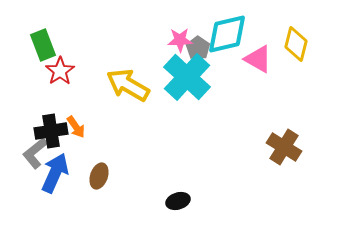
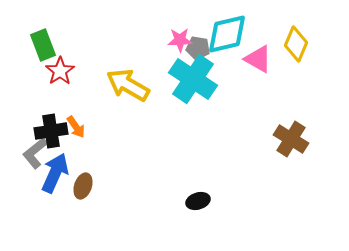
yellow diamond: rotated 8 degrees clockwise
gray pentagon: rotated 25 degrees counterclockwise
cyan cross: moved 6 px right, 2 px down; rotated 9 degrees counterclockwise
brown cross: moved 7 px right, 8 px up
brown ellipse: moved 16 px left, 10 px down
black ellipse: moved 20 px right
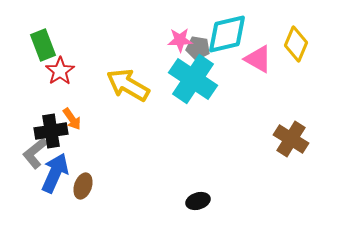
orange arrow: moved 4 px left, 8 px up
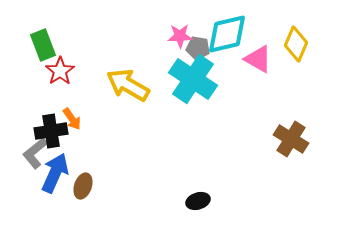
pink star: moved 4 px up
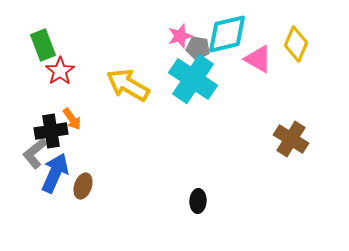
pink star: rotated 15 degrees counterclockwise
black ellipse: rotated 70 degrees counterclockwise
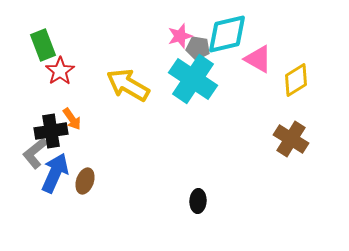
yellow diamond: moved 36 px down; rotated 36 degrees clockwise
brown ellipse: moved 2 px right, 5 px up
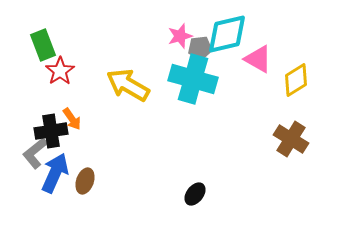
gray pentagon: moved 2 px right; rotated 15 degrees counterclockwise
cyan cross: rotated 18 degrees counterclockwise
black ellipse: moved 3 px left, 7 px up; rotated 35 degrees clockwise
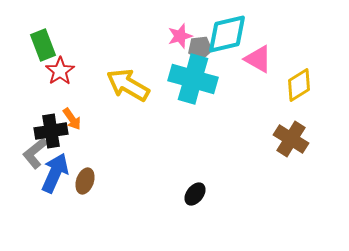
yellow diamond: moved 3 px right, 5 px down
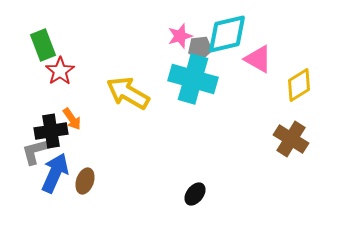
yellow arrow: moved 8 px down
gray L-shape: moved 1 px right, 2 px up; rotated 24 degrees clockwise
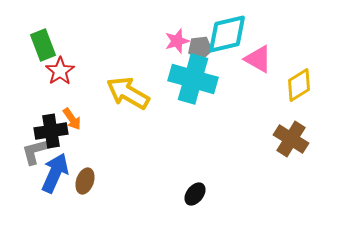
pink star: moved 3 px left, 5 px down
